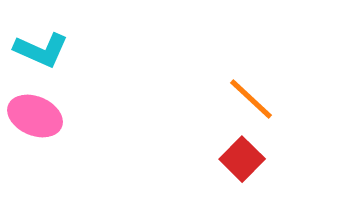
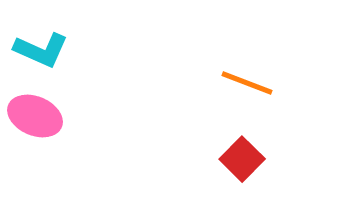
orange line: moved 4 px left, 16 px up; rotated 22 degrees counterclockwise
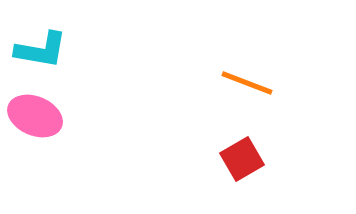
cyan L-shape: rotated 14 degrees counterclockwise
red square: rotated 15 degrees clockwise
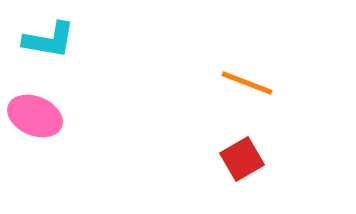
cyan L-shape: moved 8 px right, 10 px up
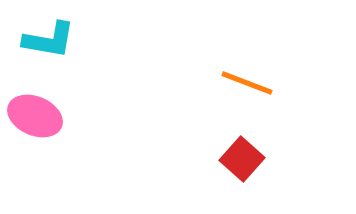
red square: rotated 18 degrees counterclockwise
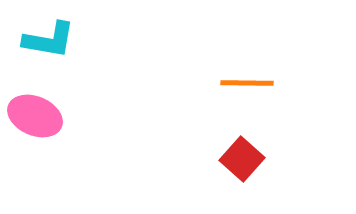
orange line: rotated 20 degrees counterclockwise
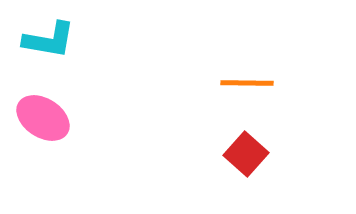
pink ellipse: moved 8 px right, 2 px down; rotated 10 degrees clockwise
red square: moved 4 px right, 5 px up
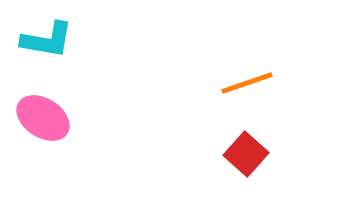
cyan L-shape: moved 2 px left
orange line: rotated 20 degrees counterclockwise
